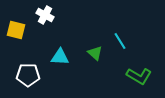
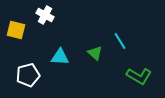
white pentagon: rotated 15 degrees counterclockwise
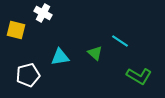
white cross: moved 2 px left, 2 px up
cyan line: rotated 24 degrees counterclockwise
cyan triangle: rotated 12 degrees counterclockwise
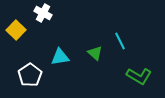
yellow square: rotated 30 degrees clockwise
cyan line: rotated 30 degrees clockwise
white pentagon: moved 2 px right; rotated 20 degrees counterclockwise
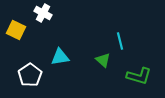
yellow square: rotated 18 degrees counterclockwise
cyan line: rotated 12 degrees clockwise
green triangle: moved 8 px right, 7 px down
green L-shape: rotated 15 degrees counterclockwise
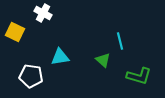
yellow square: moved 1 px left, 2 px down
white pentagon: moved 1 px right, 1 px down; rotated 30 degrees counterclockwise
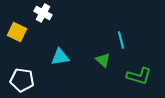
yellow square: moved 2 px right
cyan line: moved 1 px right, 1 px up
white pentagon: moved 9 px left, 4 px down
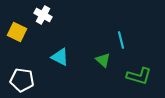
white cross: moved 2 px down
cyan triangle: rotated 36 degrees clockwise
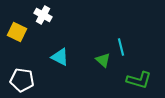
cyan line: moved 7 px down
green L-shape: moved 4 px down
